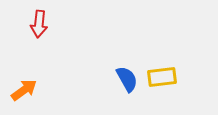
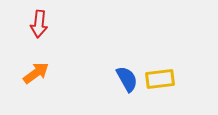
yellow rectangle: moved 2 px left, 2 px down
orange arrow: moved 12 px right, 17 px up
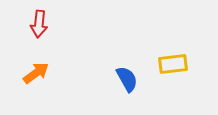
yellow rectangle: moved 13 px right, 15 px up
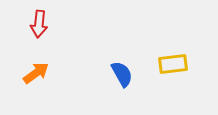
blue semicircle: moved 5 px left, 5 px up
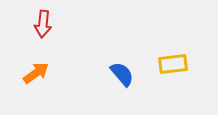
red arrow: moved 4 px right
blue semicircle: rotated 12 degrees counterclockwise
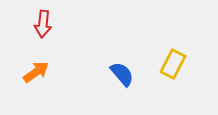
yellow rectangle: rotated 56 degrees counterclockwise
orange arrow: moved 1 px up
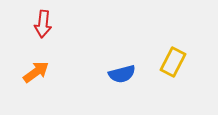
yellow rectangle: moved 2 px up
blue semicircle: rotated 116 degrees clockwise
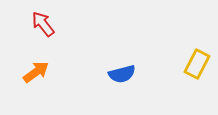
red arrow: rotated 136 degrees clockwise
yellow rectangle: moved 24 px right, 2 px down
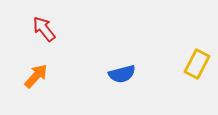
red arrow: moved 1 px right, 5 px down
orange arrow: moved 4 px down; rotated 12 degrees counterclockwise
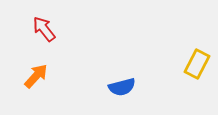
blue semicircle: moved 13 px down
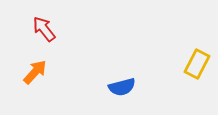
orange arrow: moved 1 px left, 4 px up
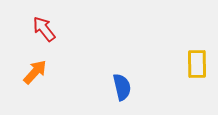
yellow rectangle: rotated 28 degrees counterclockwise
blue semicircle: rotated 88 degrees counterclockwise
